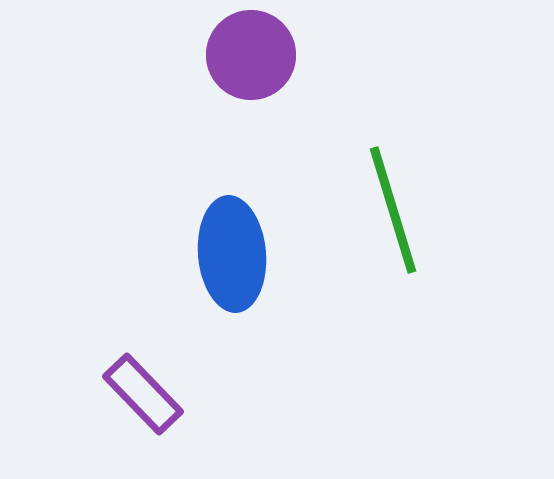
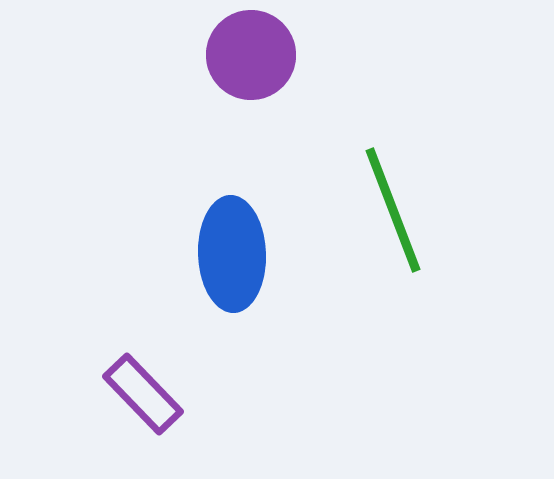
green line: rotated 4 degrees counterclockwise
blue ellipse: rotated 3 degrees clockwise
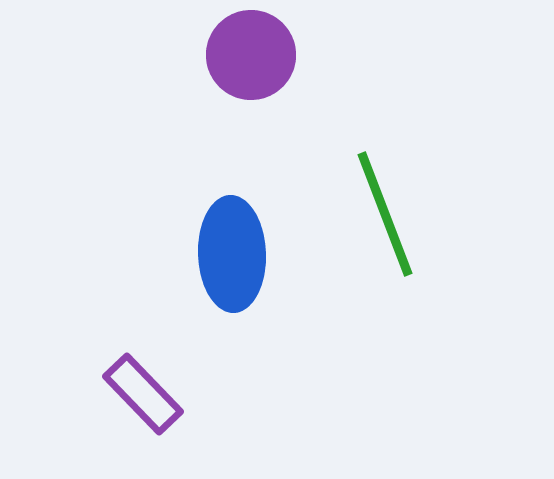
green line: moved 8 px left, 4 px down
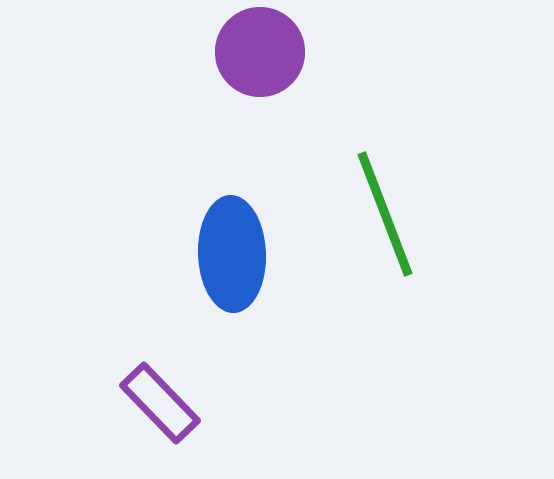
purple circle: moved 9 px right, 3 px up
purple rectangle: moved 17 px right, 9 px down
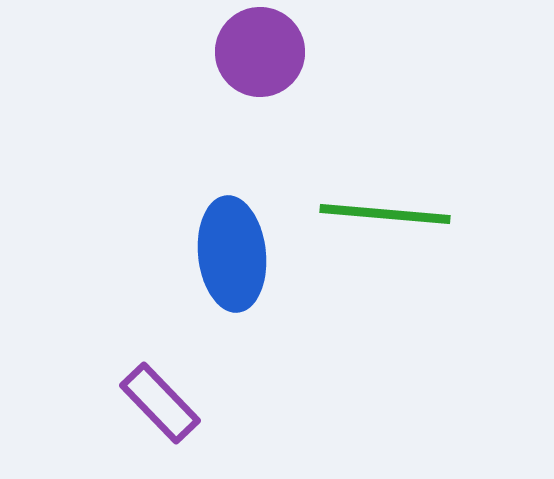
green line: rotated 64 degrees counterclockwise
blue ellipse: rotated 4 degrees counterclockwise
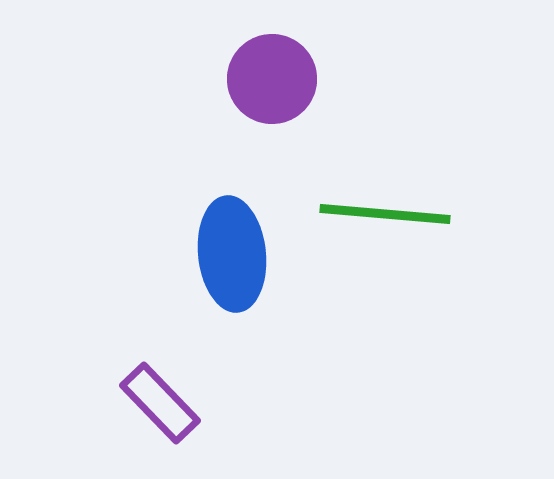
purple circle: moved 12 px right, 27 px down
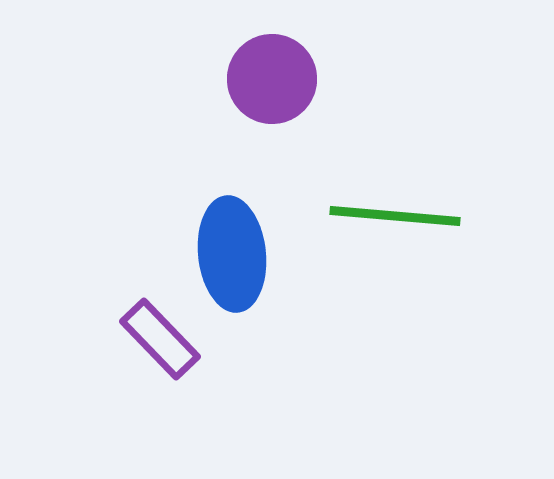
green line: moved 10 px right, 2 px down
purple rectangle: moved 64 px up
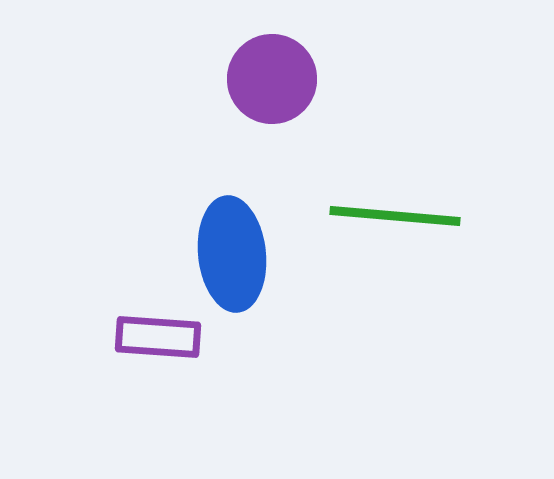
purple rectangle: moved 2 px left, 2 px up; rotated 42 degrees counterclockwise
